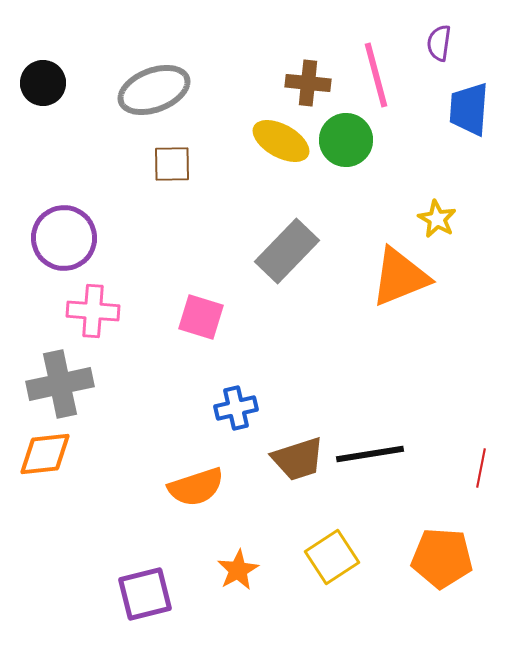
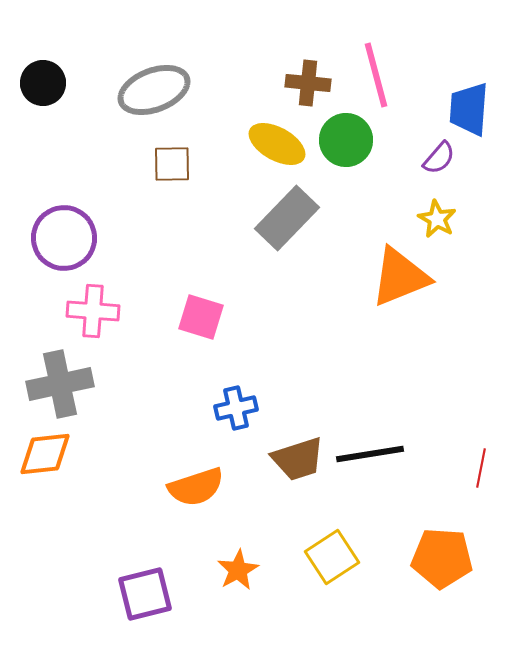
purple semicircle: moved 115 px down; rotated 147 degrees counterclockwise
yellow ellipse: moved 4 px left, 3 px down
gray rectangle: moved 33 px up
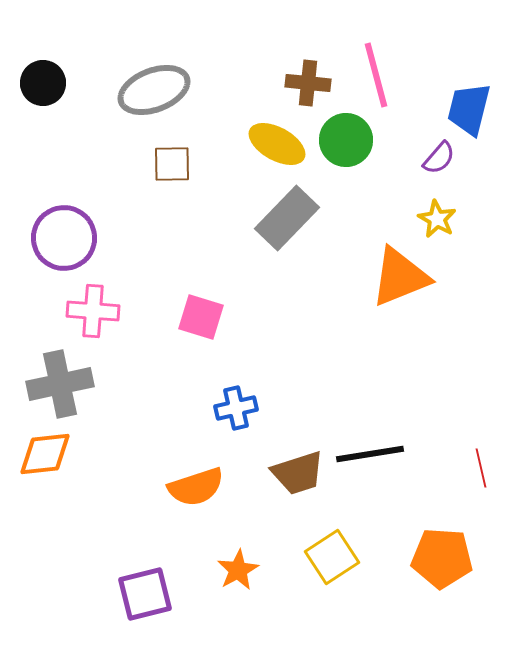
blue trapezoid: rotated 10 degrees clockwise
brown trapezoid: moved 14 px down
red line: rotated 24 degrees counterclockwise
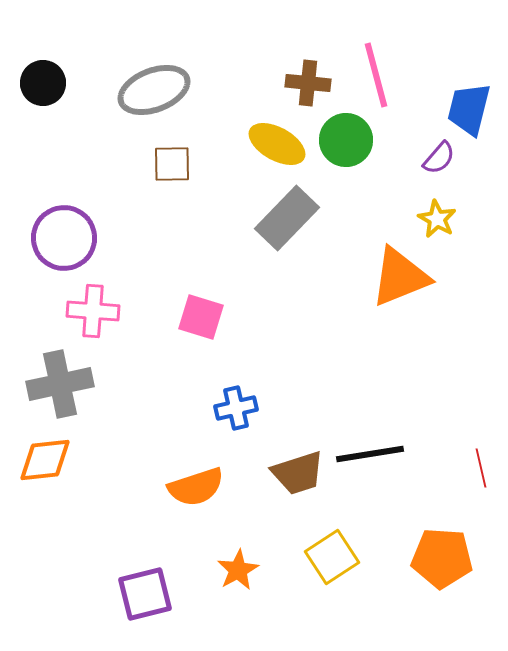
orange diamond: moved 6 px down
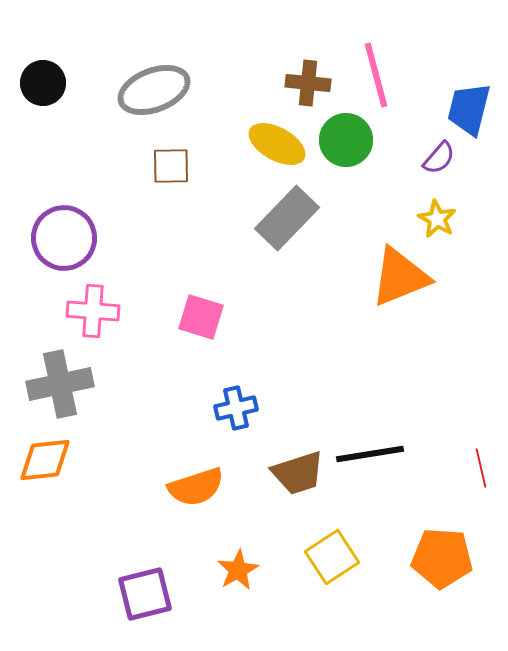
brown square: moved 1 px left, 2 px down
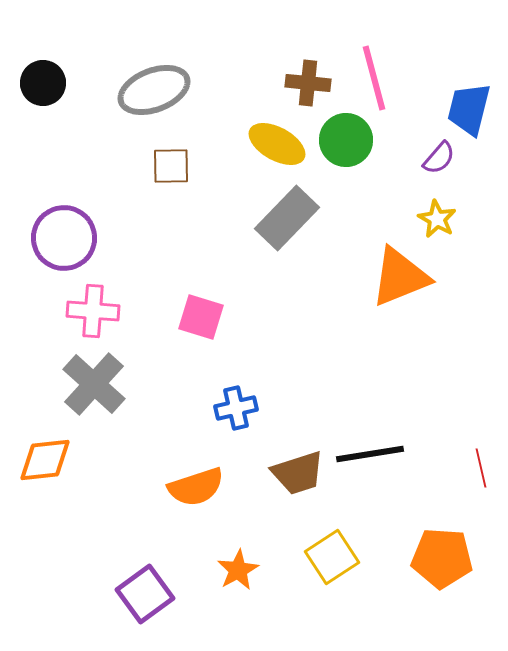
pink line: moved 2 px left, 3 px down
gray cross: moved 34 px right; rotated 36 degrees counterclockwise
purple square: rotated 22 degrees counterclockwise
